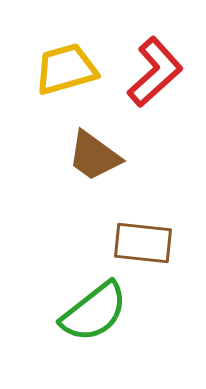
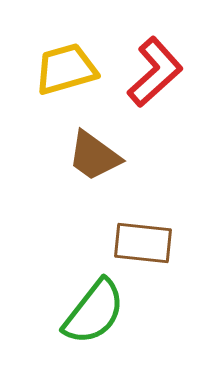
green semicircle: rotated 14 degrees counterclockwise
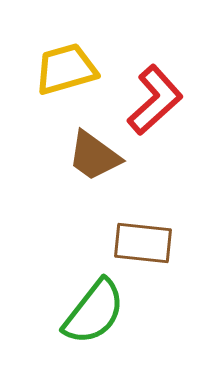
red L-shape: moved 28 px down
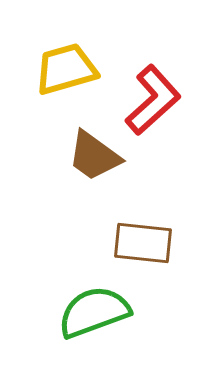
red L-shape: moved 2 px left
green semicircle: rotated 148 degrees counterclockwise
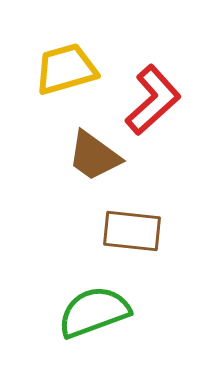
brown rectangle: moved 11 px left, 12 px up
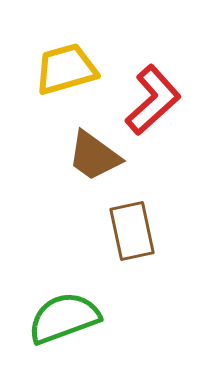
brown rectangle: rotated 72 degrees clockwise
green semicircle: moved 30 px left, 6 px down
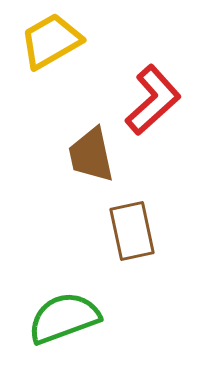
yellow trapezoid: moved 15 px left, 28 px up; rotated 14 degrees counterclockwise
brown trapezoid: moved 3 px left, 1 px up; rotated 42 degrees clockwise
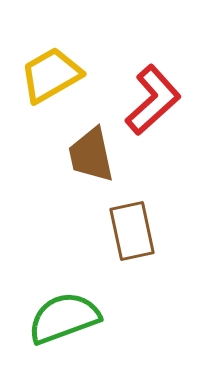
yellow trapezoid: moved 34 px down
